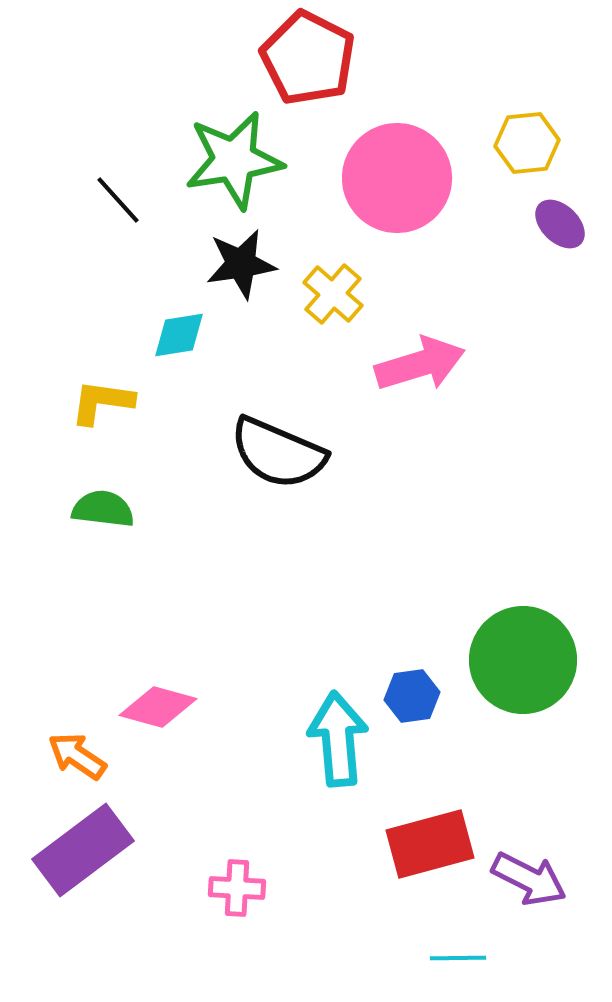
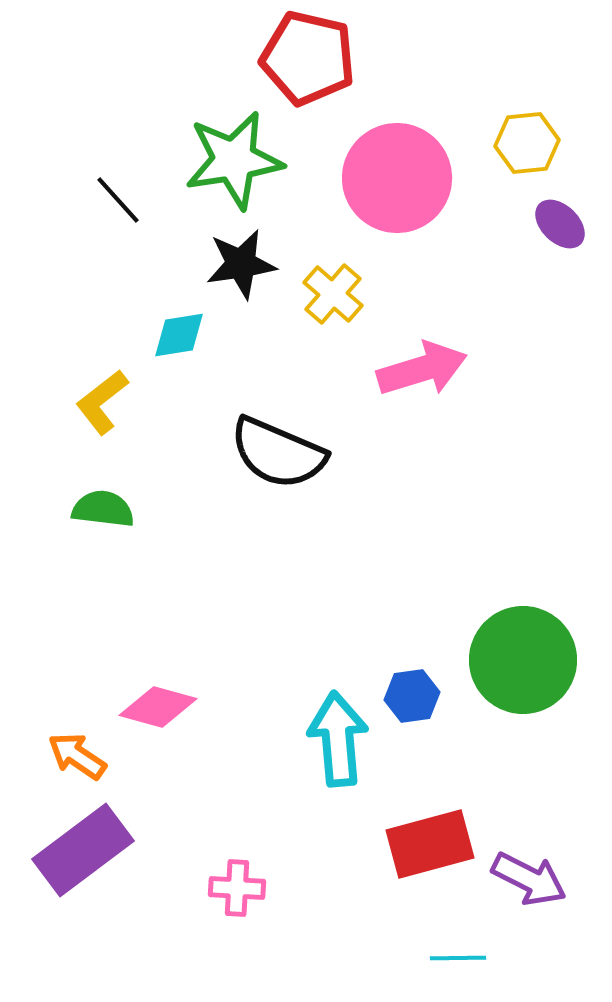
red pentagon: rotated 14 degrees counterclockwise
pink arrow: moved 2 px right, 5 px down
yellow L-shape: rotated 46 degrees counterclockwise
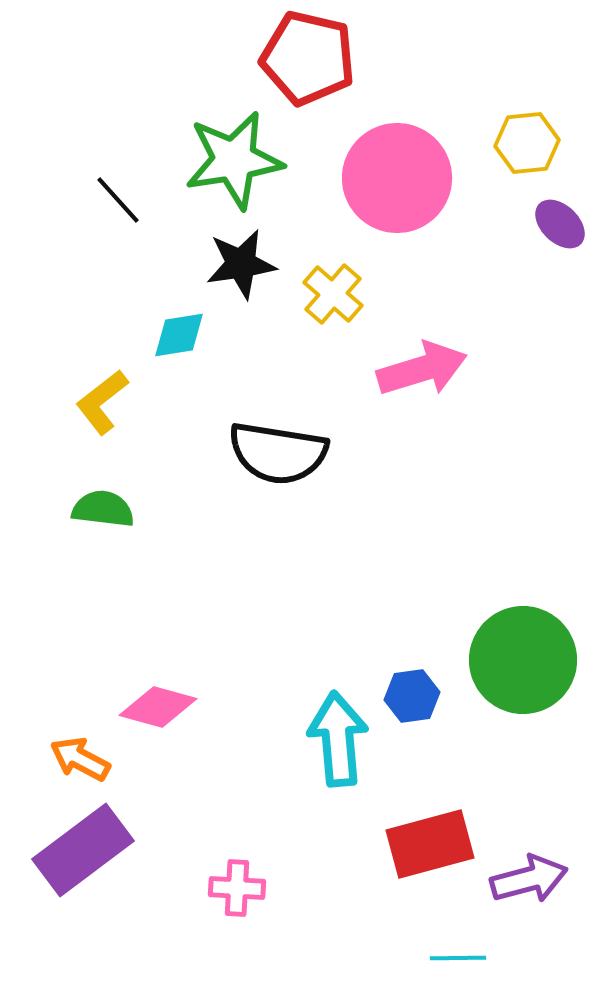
black semicircle: rotated 14 degrees counterclockwise
orange arrow: moved 3 px right, 3 px down; rotated 6 degrees counterclockwise
purple arrow: rotated 42 degrees counterclockwise
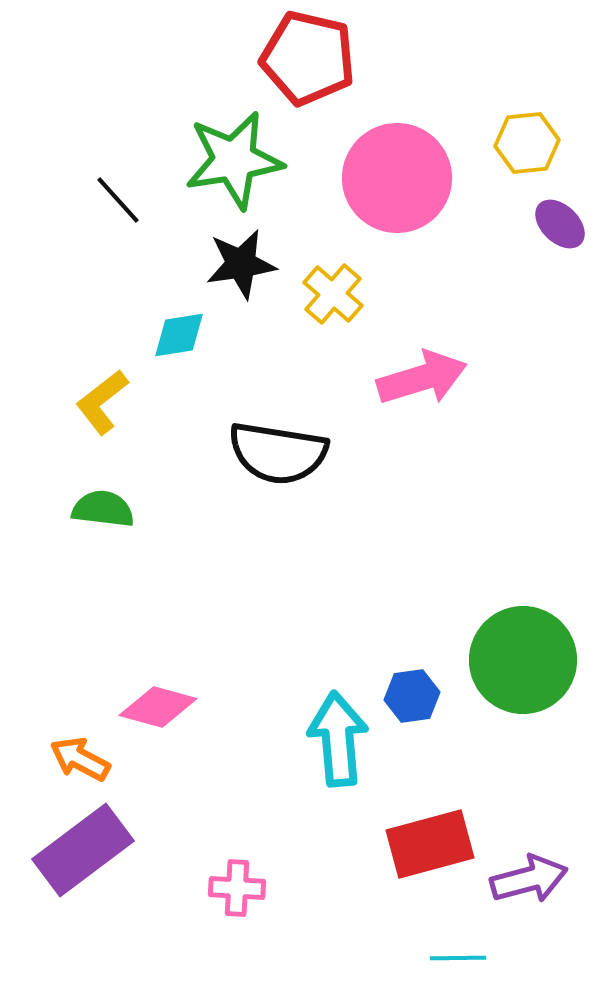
pink arrow: moved 9 px down
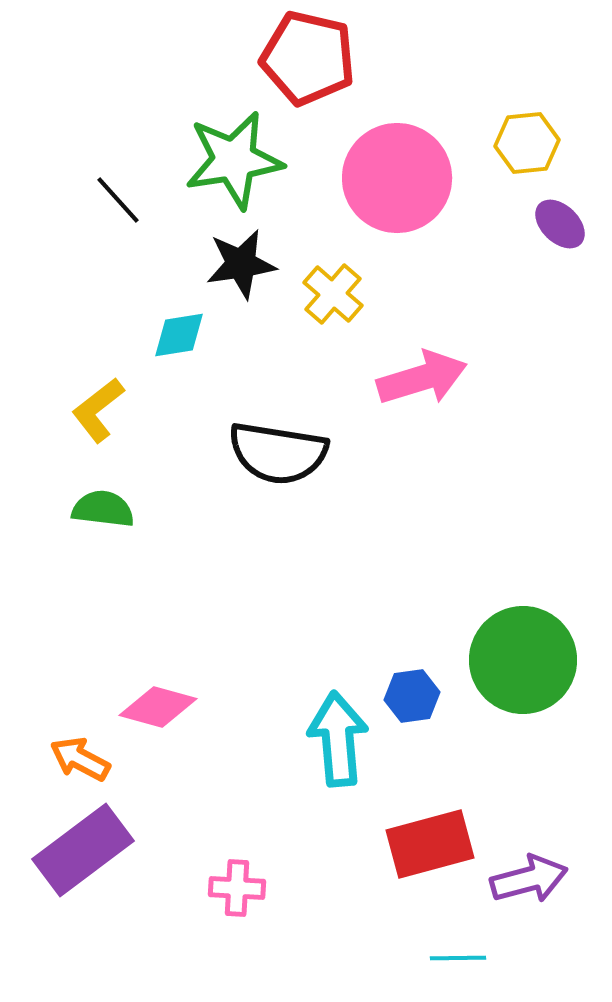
yellow L-shape: moved 4 px left, 8 px down
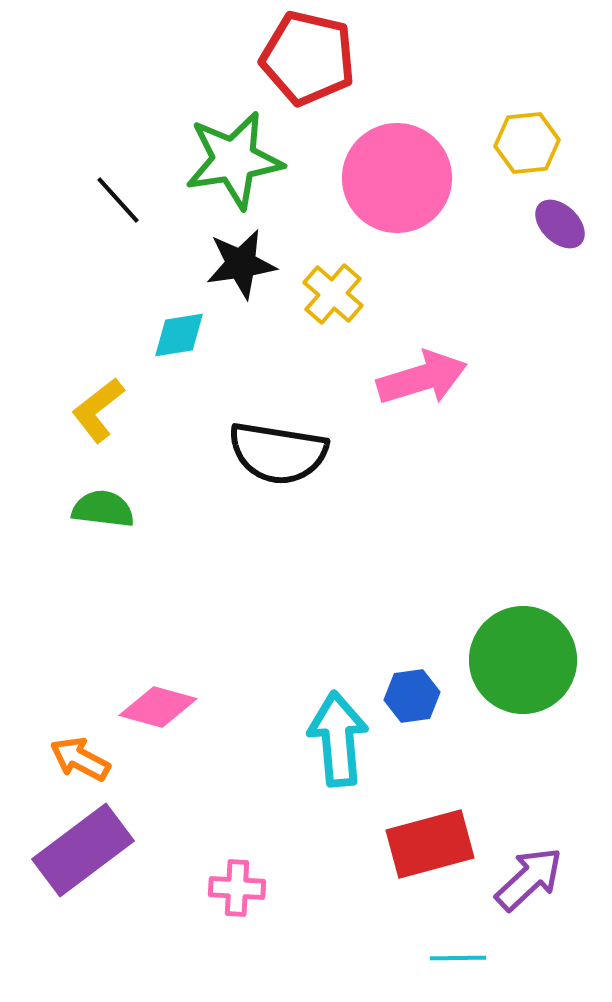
purple arrow: rotated 28 degrees counterclockwise
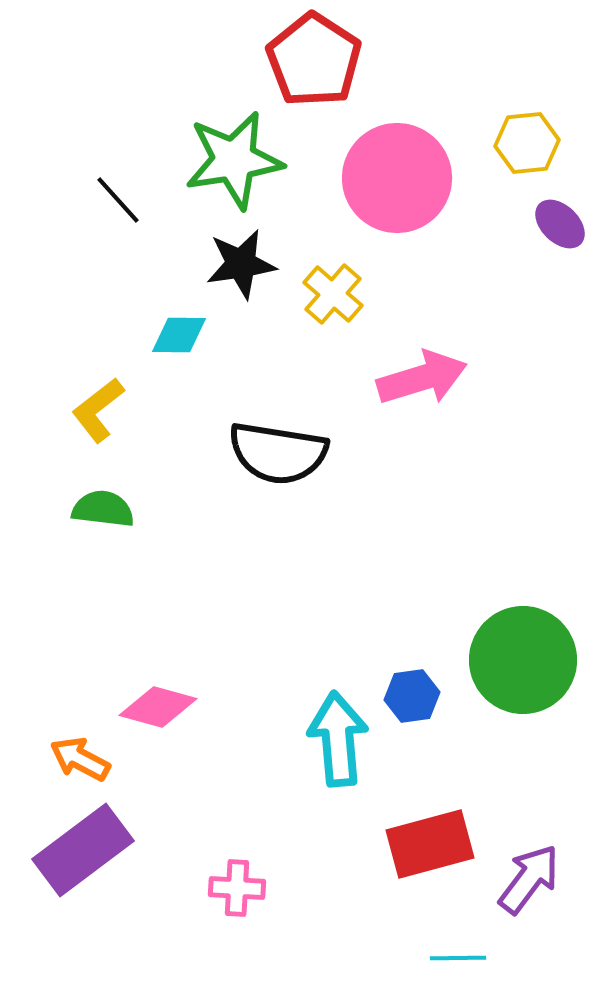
red pentagon: moved 6 px right, 2 px down; rotated 20 degrees clockwise
cyan diamond: rotated 10 degrees clockwise
purple arrow: rotated 10 degrees counterclockwise
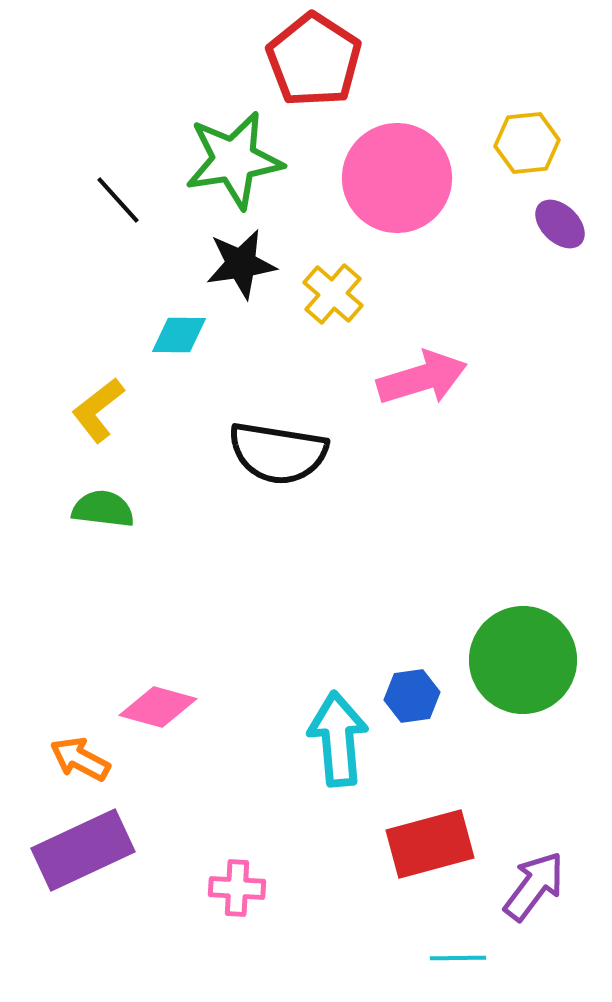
purple rectangle: rotated 12 degrees clockwise
purple arrow: moved 5 px right, 7 px down
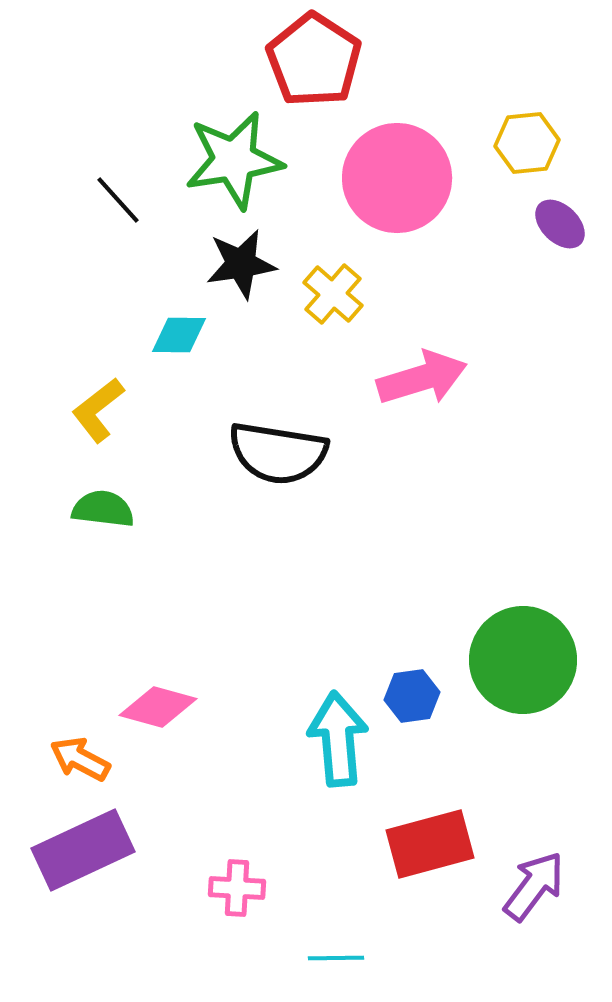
cyan line: moved 122 px left
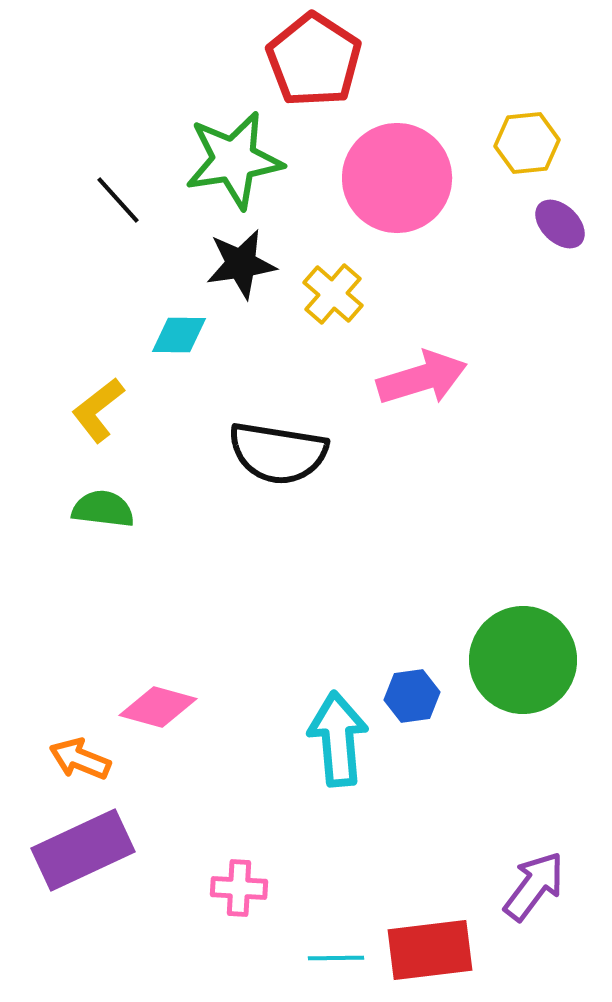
orange arrow: rotated 6 degrees counterclockwise
red rectangle: moved 106 px down; rotated 8 degrees clockwise
pink cross: moved 2 px right
